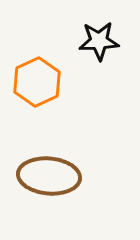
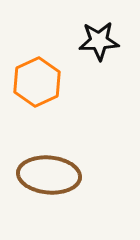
brown ellipse: moved 1 px up
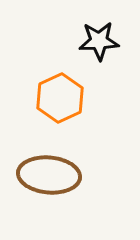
orange hexagon: moved 23 px right, 16 px down
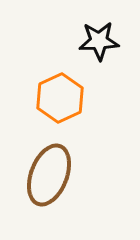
brown ellipse: rotated 74 degrees counterclockwise
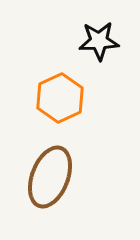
brown ellipse: moved 1 px right, 2 px down
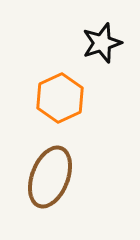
black star: moved 3 px right, 2 px down; rotated 15 degrees counterclockwise
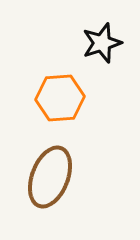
orange hexagon: rotated 21 degrees clockwise
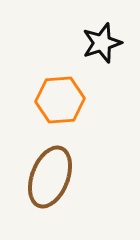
orange hexagon: moved 2 px down
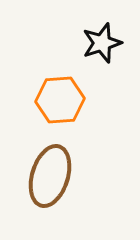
brown ellipse: moved 1 px up; rotated 4 degrees counterclockwise
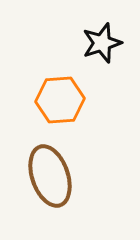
brown ellipse: rotated 36 degrees counterclockwise
